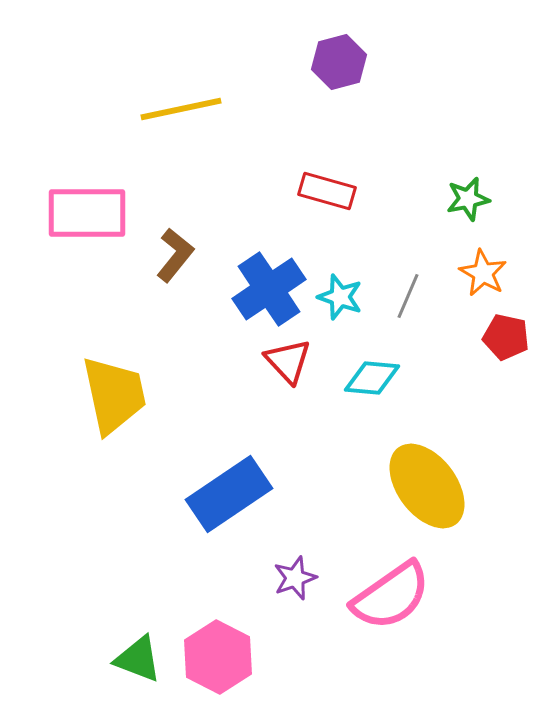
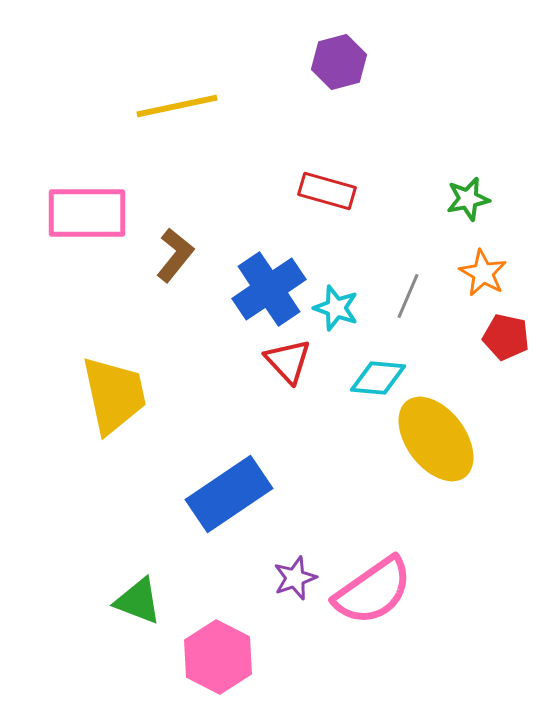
yellow line: moved 4 px left, 3 px up
cyan star: moved 4 px left, 11 px down
cyan diamond: moved 6 px right
yellow ellipse: moved 9 px right, 47 px up
pink semicircle: moved 18 px left, 5 px up
green triangle: moved 58 px up
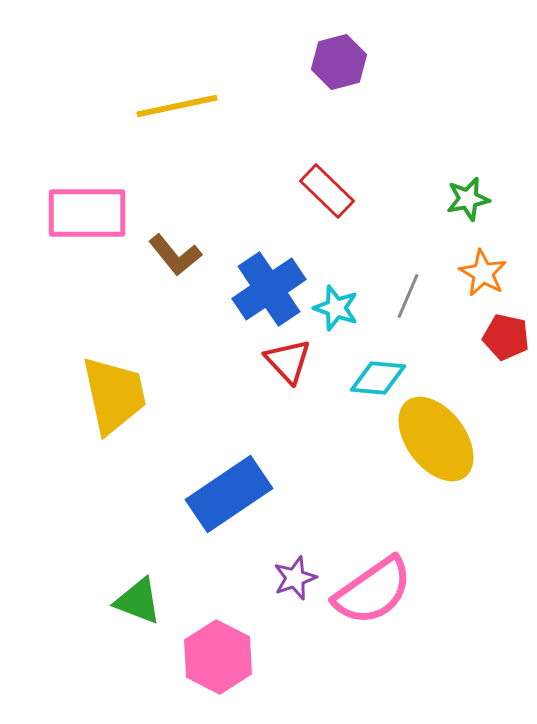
red rectangle: rotated 28 degrees clockwise
brown L-shape: rotated 102 degrees clockwise
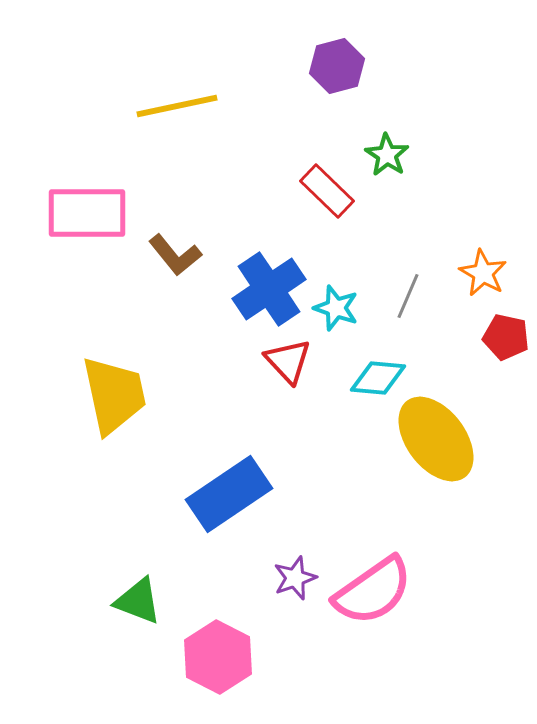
purple hexagon: moved 2 px left, 4 px down
green star: moved 81 px left, 44 px up; rotated 27 degrees counterclockwise
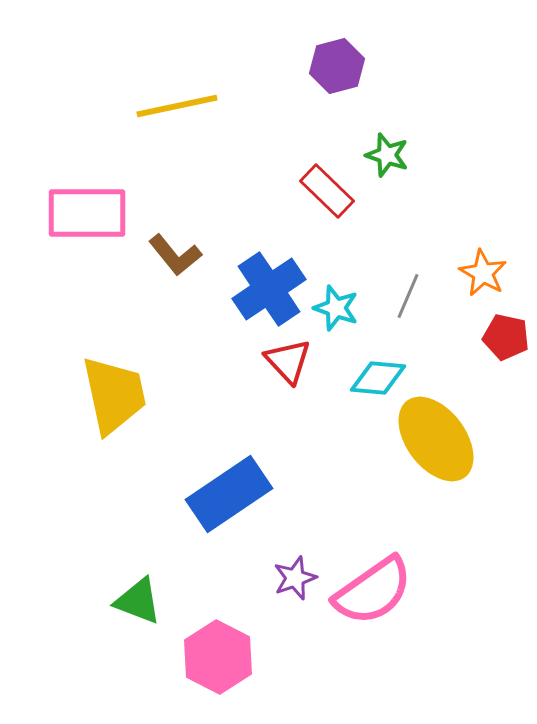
green star: rotated 15 degrees counterclockwise
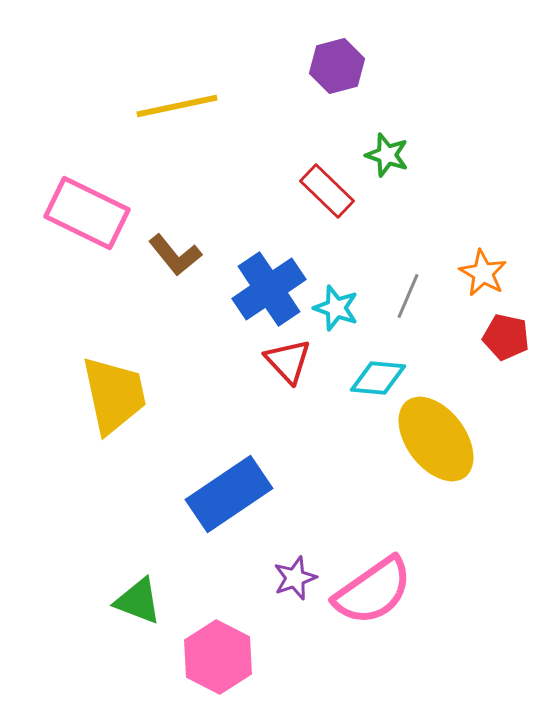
pink rectangle: rotated 26 degrees clockwise
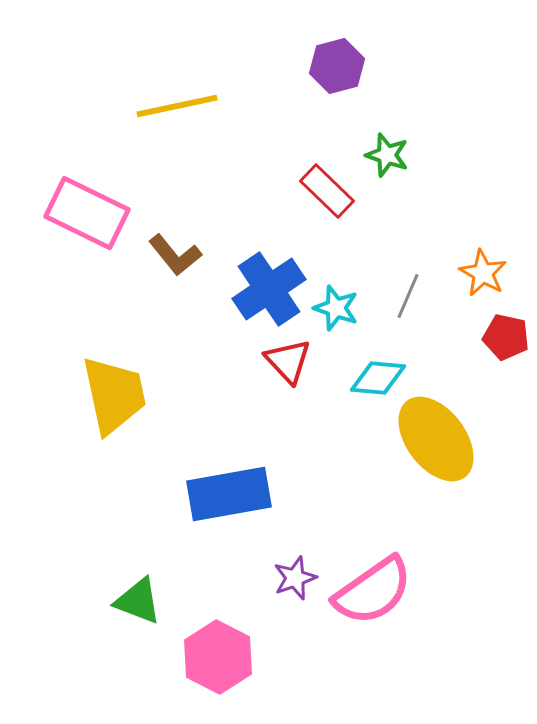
blue rectangle: rotated 24 degrees clockwise
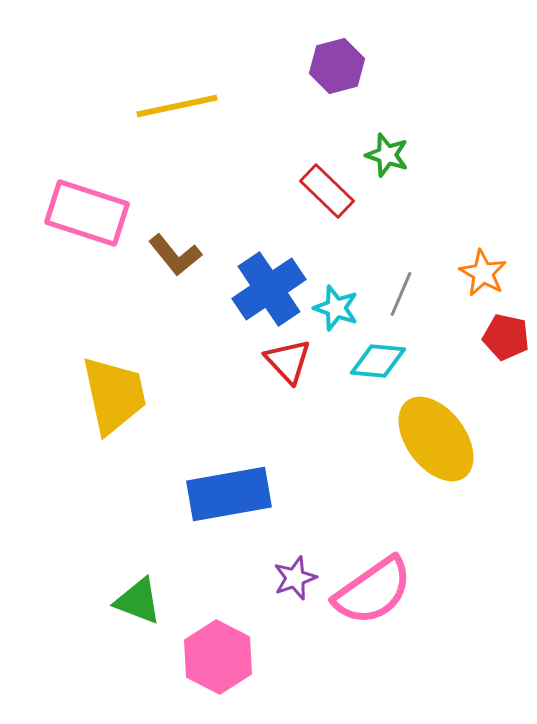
pink rectangle: rotated 8 degrees counterclockwise
gray line: moved 7 px left, 2 px up
cyan diamond: moved 17 px up
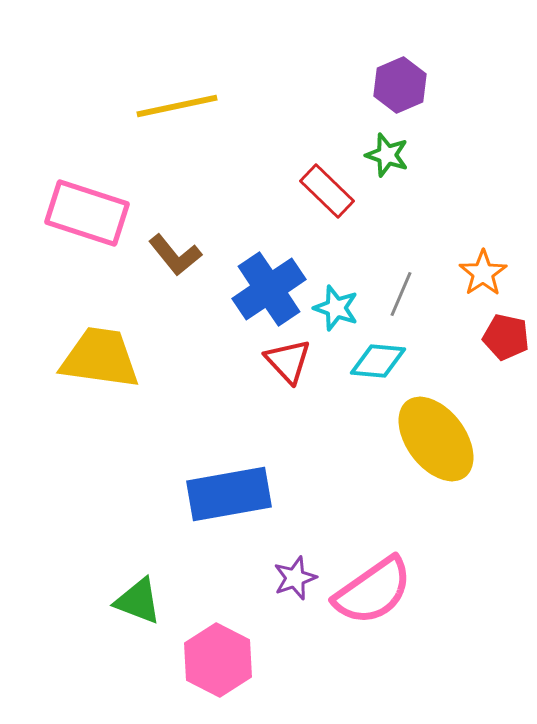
purple hexagon: moved 63 px right, 19 px down; rotated 8 degrees counterclockwise
orange star: rotated 9 degrees clockwise
yellow trapezoid: moved 14 px left, 37 px up; rotated 70 degrees counterclockwise
pink hexagon: moved 3 px down
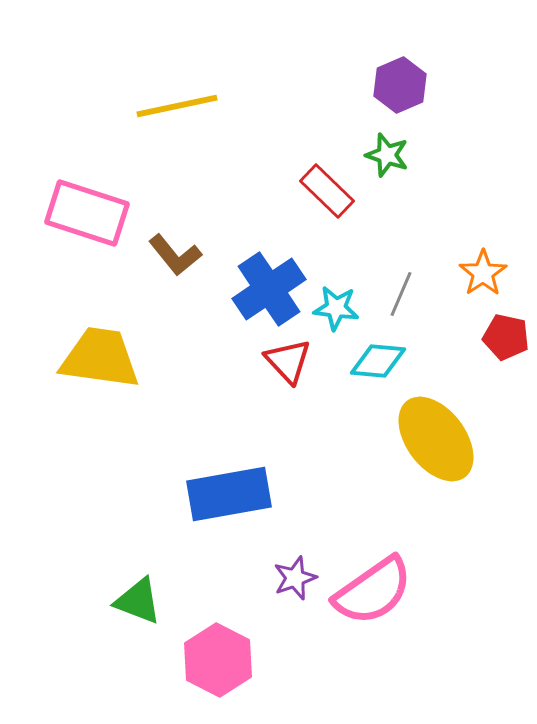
cyan star: rotated 12 degrees counterclockwise
